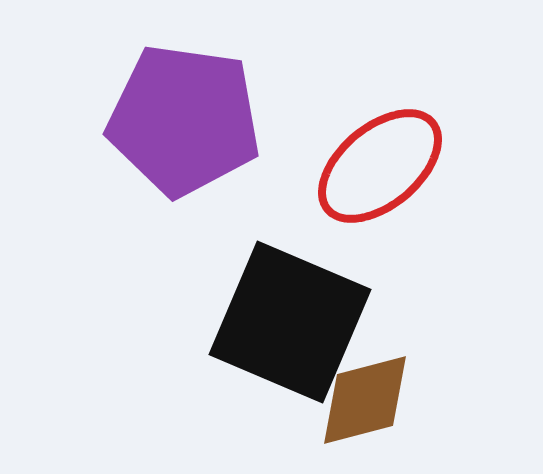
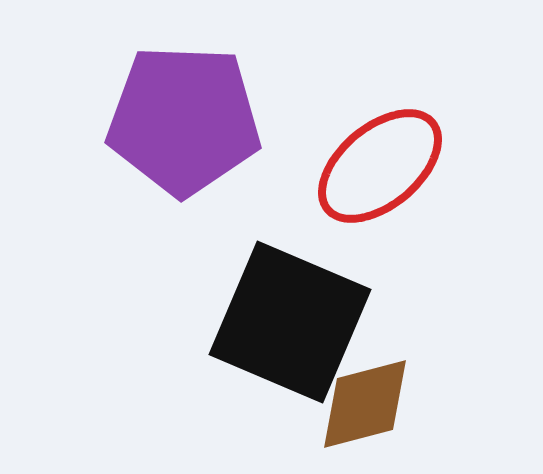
purple pentagon: rotated 6 degrees counterclockwise
brown diamond: moved 4 px down
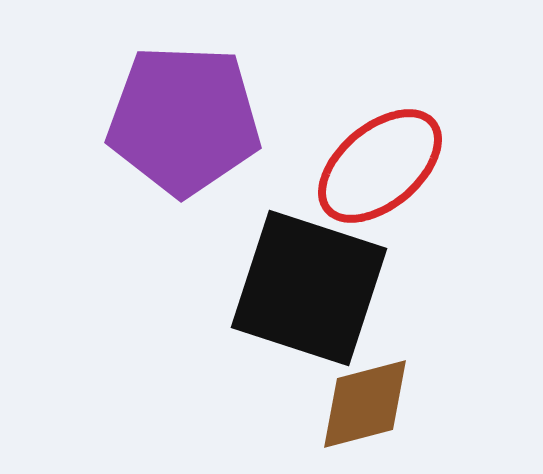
black square: moved 19 px right, 34 px up; rotated 5 degrees counterclockwise
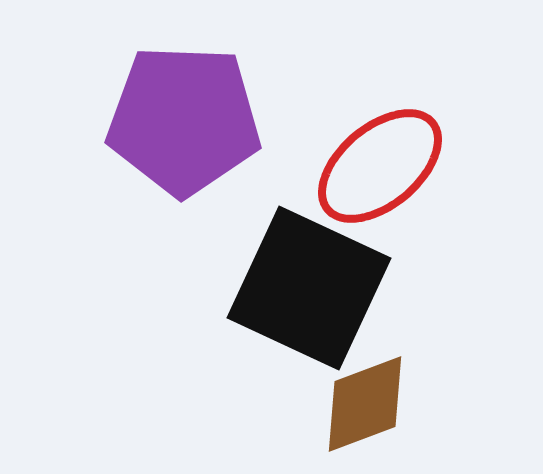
black square: rotated 7 degrees clockwise
brown diamond: rotated 6 degrees counterclockwise
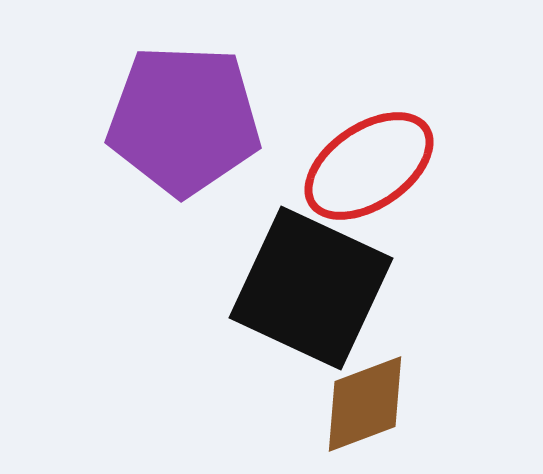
red ellipse: moved 11 px left; rotated 6 degrees clockwise
black square: moved 2 px right
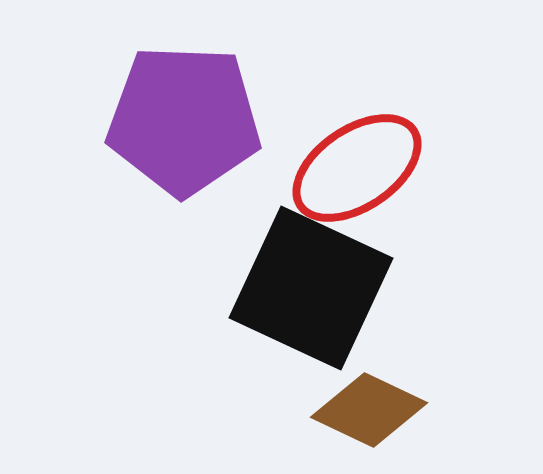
red ellipse: moved 12 px left, 2 px down
brown diamond: moved 4 px right, 6 px down; rotated 46 degrees clockwise
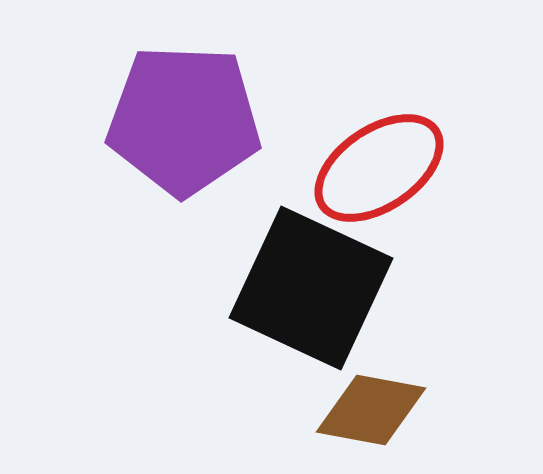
red ellipse: moved 22 px right
brown diamond: moved 2 px right; rotated 15 degrees counterclockwise
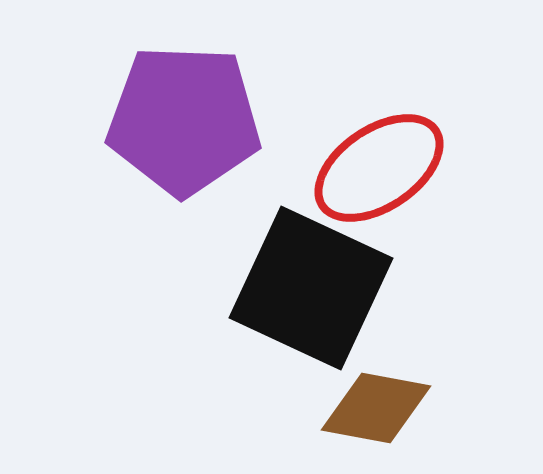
brown diamond: moved 5 px right, 2 px up
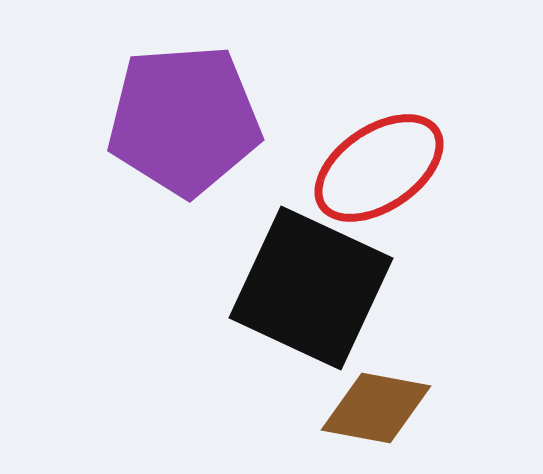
purple pentagon: rotated 6 degrees counterclockwise
